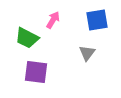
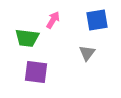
green trapezoid: rotated 20 degrees counterclockwise
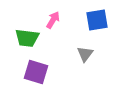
gray triangle: moved 2 px left, 1 px down
purple square: rotated 10 degrees clockwise
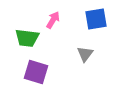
blue square: moved 1 px left, 1 px up
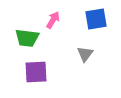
purple square: rotated 20 degrees counterclockwise
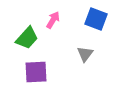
blue square: rotated 30 degrees clockwise
green trapezoid: rotated 55 degrees counterclockwise
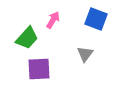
purple square: moved 3 px right, 3 px up
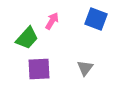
pink arrow: moved 1 px left, 1 px down
gray triangle: moved 14 px down
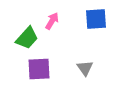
blue square: rotated 25 degrees counterclockwise
gray triangle: rotated 12 degrees counterclockwise
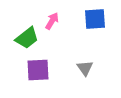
blue square: moved 1 px left
green trapezoid: rotated 10 degrees clockwise
purple square: moved 1 px left, 1 px down
